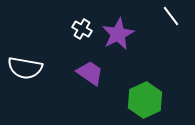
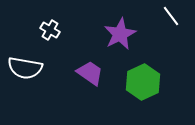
white cross: moved 32 px left, 1 px down
purple star: moved 2 px right
green hexagon: moved 2 px left, 18 px up
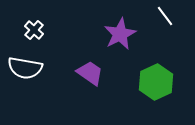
white line: moved 6 px left
white cross: moved 16 px left; rotated 12 degrees clockwise
green hexagon: moved 13 px right
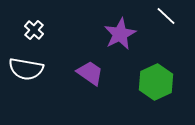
white line: moved 1 px right; rotated 10 degrees counterclockwise
white semicircle: moved 1 px right, 1 px down
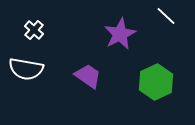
purple trapezoid: moved 2 px left, 3 px down
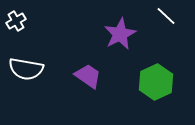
white cross: moved 18 px left, 9 px up; rotated 18 degrees clockwise
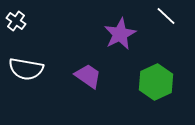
white cross: rotated 24 degrees counterclockwise
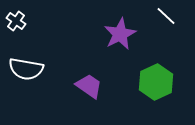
purple trapezoid: moved 1 px right, 10 px down
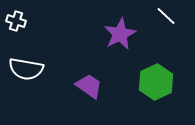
white cross: rotated 18 degrees counterclockwise
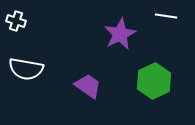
white line: rotated 35 degrees counterclockwise
green hexagon: moved 2 px left, 1 px up
purple trapezoid: moved 1 px left
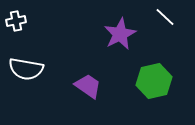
white line: moved 1 px left, 1 px down; rotated 35 degrees clockwise
white cross: rotated 30 degrees counterclockwise
green hexagon: rotated 12 degrees clockwise
